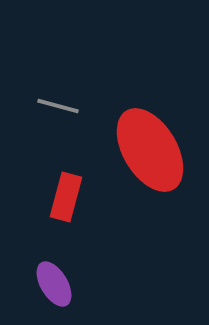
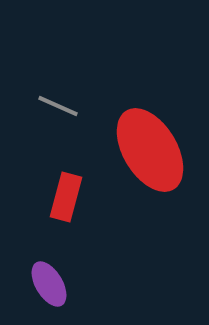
gray line: rotated 9 degrees clockwise
purple ellipse: moved 5 px left
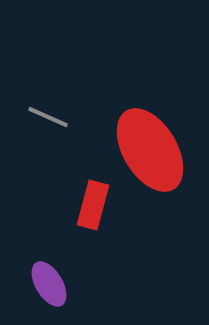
gray line: moved 10 px left, 11 px down
red rectangle: moved 27 px right, 8 px down
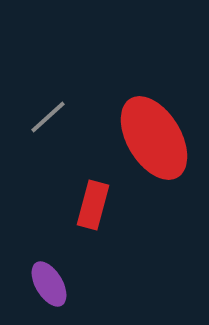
gray line: rotated 66 degrees counterclockwise
red ellipse: moved 4 px right, 12 px up
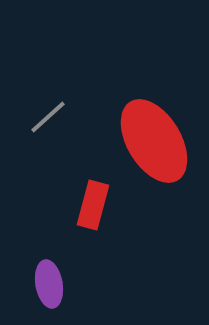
red ellipse: moved 3 px down
purple ellipse: rotated 21 degrees clockwise
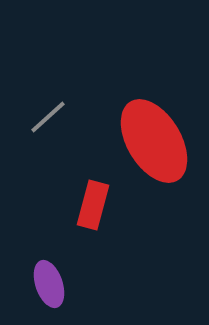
purple ellipse: rotated 9 degrees counterclockwise
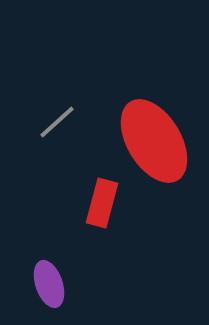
gray line: moved 9 px right, 5 px down
red rectangle: moved 9 px right, 2 px up
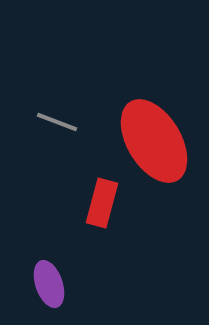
gray line: rotated 63 degrees clockwise
